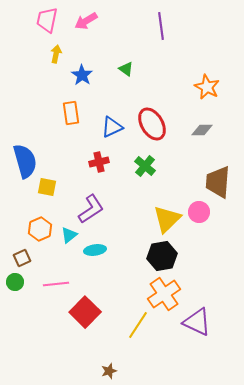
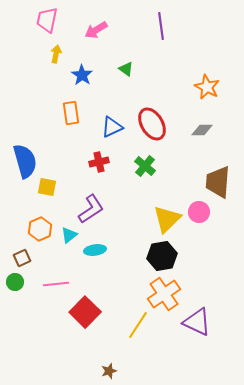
pink arrow: moved 10 px right, 9 px down
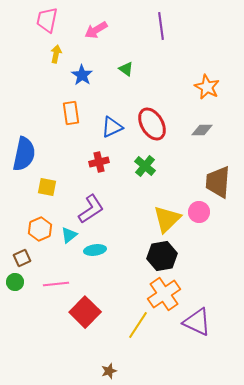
blue semicircle: moved 1 px left, 7 px up; rotated 28 degrees clockwise
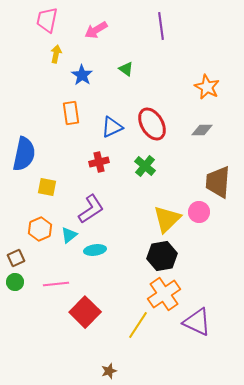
brown square: moved 6 px left
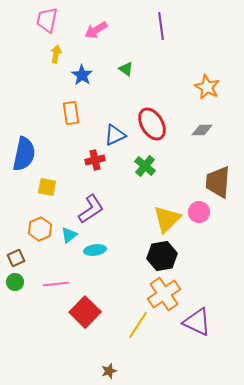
blue triangle: moved 3 px right, 8 px down
red cross: moved 4 px left, 2 px up
